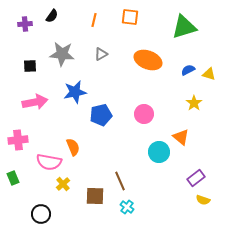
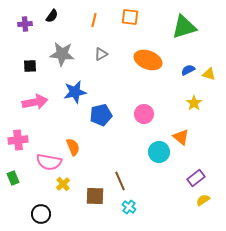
yellow semicircle: rotated 128 degrees clockwise
cyan cross: moved 2 px right
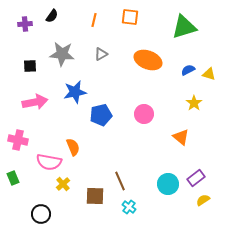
pink cross: rotated 18 degrees clockwise
cyan circle: moved 9 px right, 32 px down
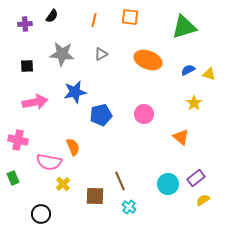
black square: moved 3 px left
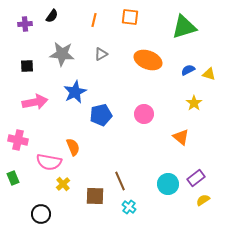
blue star: rotated 15 degrees counterclockwise
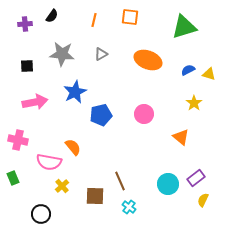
orange semicircle: rotated 18 degrees counterclockwise
yellow cross: moved 1 px left, 2 px down
yellow semicircle: rotated 32 degrees counterclockwise
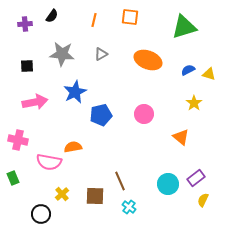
orange semicircle: rotated 60 degrees counterclockwise
yellow cross: moved 8 px down
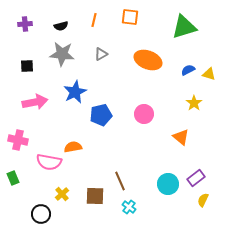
black semicircle: moved 9 px right, 10 px down; rotated 40 degrees clockwise
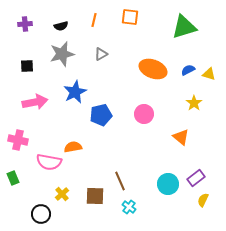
gray star: rotated 20 degrees counterclockwise
orange ellipse: moved 5 px right, 9 px down
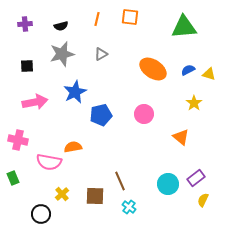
orange line: moved 3 px right, 1 px up
green triangle: rotated 12 degrees clockwise
orange ellipse: rotated 12 degrees clockwise
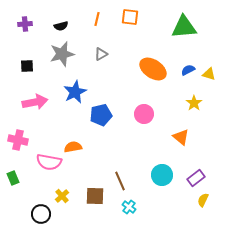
cyan circle: moved 6 px left, 9 px up
yellow cross: moved 2 px down
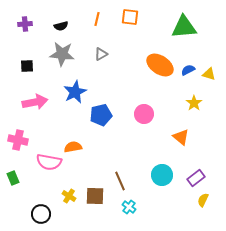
gray star: rotated 20 degrees clockwise
orange ellipse: moved 7 px right, 4 px up
yellow cross: moved 7 px right; rotated 16 degrees counterclockwise
